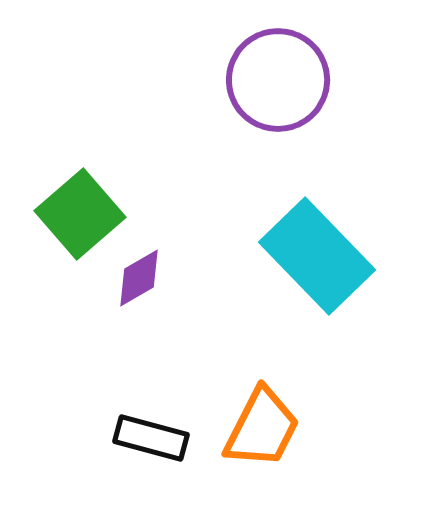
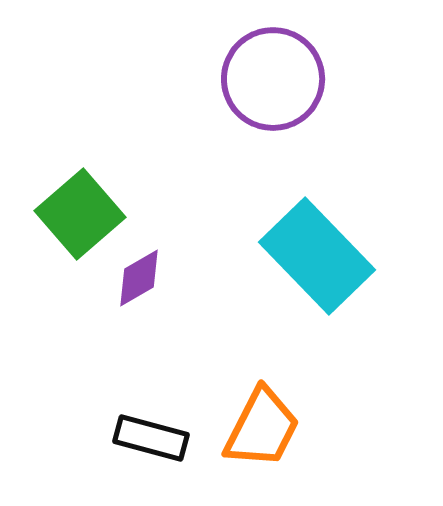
purple circle: moved 5 px left, 1 px up
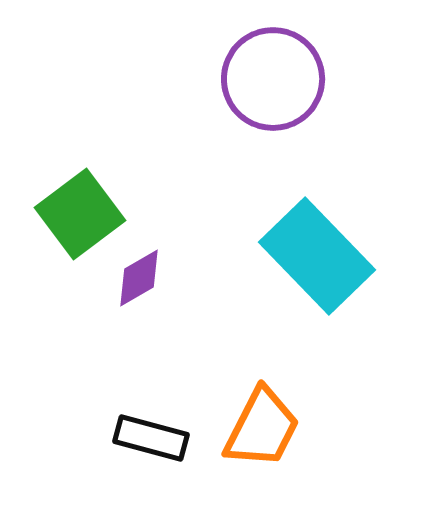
green square: rotated 4 degrees clockwise
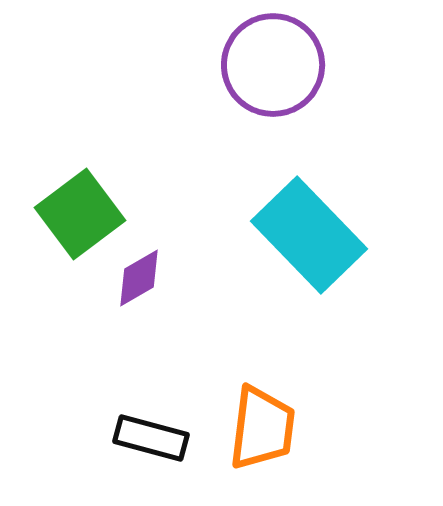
purple circle: moved 14 px up
cyan rectangle: moved 8 px left, 21 px up
orange trapezoid: rotated 20 degrees counterclockwise
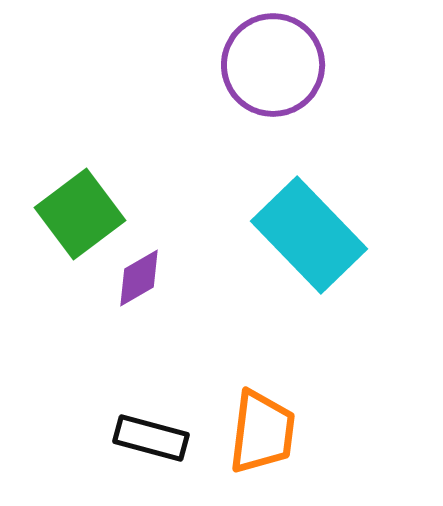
orange trapezoid: moved 4 px down
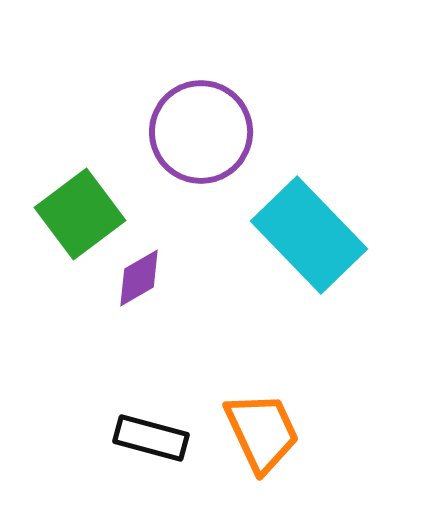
purple circle: moved 72 px left, 67 px down
orange trapezoid: rotated 32 degrees counterclockwise
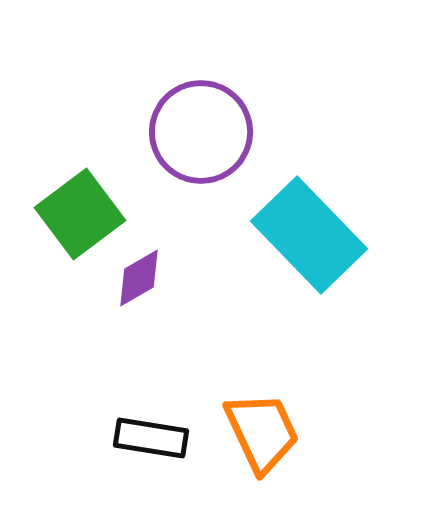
black rectangle: rotated 6 degrees counterclockwise
